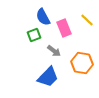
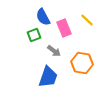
blue trapezoid: rotated 25 degrees counterclockwise
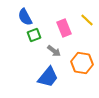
blue semicircle: moved 18 px left
blue trapezoid: rotated 20 degrees clockwise
